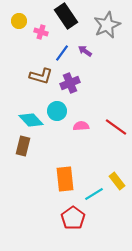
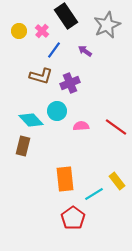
yellow circle: moved 10 px down
pink cross: moved 1 px right, 1 px up; rotated 24 degrees clockwise
blue line: moved 8 px left, 3 px up
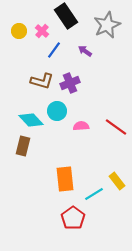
brown L-shape: moved 1 px right, 5 px down
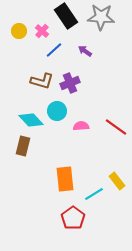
gray star: moved 6 px left, 8 px up; rotated 28 degrees clockwise
blue line: rotated 12 degrees clockwise
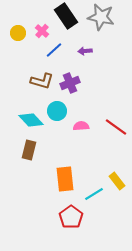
gray star: rotated 8 degrees clockwise
yellow circle: moved 1 px left, 2 px down
purple arrow: rotated 40 degrees counterclockwise
brown rectangle: moved 6 px right, 4 px down
red pentagon: moved 2 px left, 1 px up
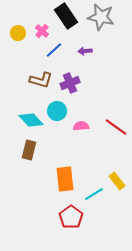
brown L-shape: moved 1 px left, 1 px up
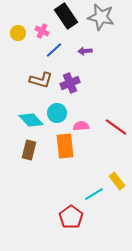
pink cross: rotated 16 degrees counterclockwise
cyan circle: moved 2 px down
orange rectangle: moved 33 px up
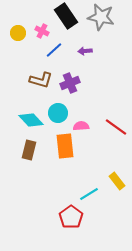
cyan circle: moved 1 px right
cyan line: moved 5 px left
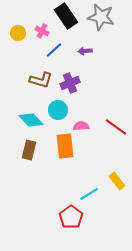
cyan circle: moved 3 px up
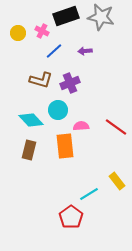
black rectangle: rotated 75 degrees counterclockwise
blue line: moved 1 px down
